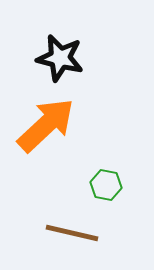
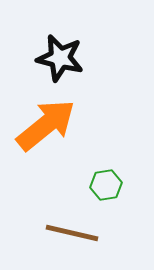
orange arrow: rotated 4 degrees clockwise
green hexagon: rotated 20 degrees counterclockwise
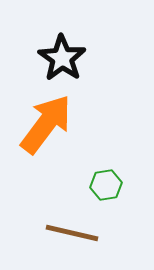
black star: moved 2 px right; rotated 21 degrees clockwise
orange arrow: moved 1 px up; rotated 14 degrees counterclockwise
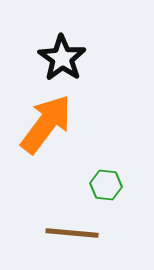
green hexagon: rotated 16 degrees clockwise
brown line: rotated 8 degrees counterclockwise
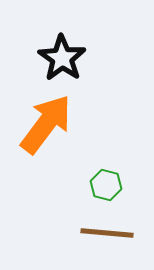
green hexagon: rotated 8 degrees clockwise
brown line: moved 35 px right
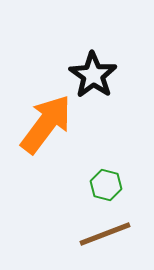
black star: moved 31 px right, 17 px down
brown line: moved 2 px left, 1 px down; rotated 26 degrees counterclockwise
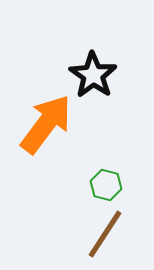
brown line: rotated 36 degrees counterclockwise
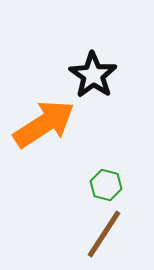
orange arrow: moved 2 px left; rotated 20 degrees clockwise
brown line: moved 1 px left
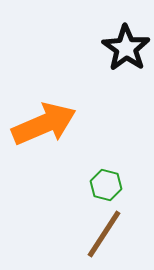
black star: moved 33 px right, 27 px up
orange arrow: rotated 10 degrees clockwise
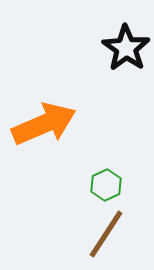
green hexagon: rotated 20 degrees clockwise
brown line: moved 2 px right
